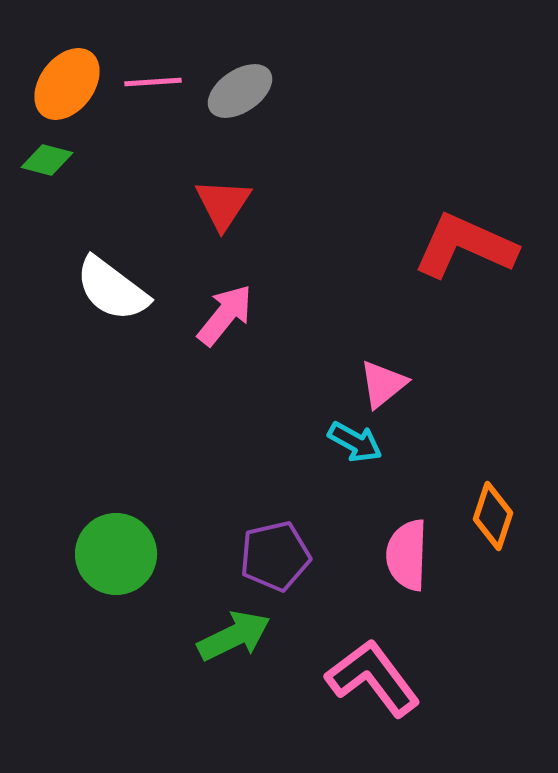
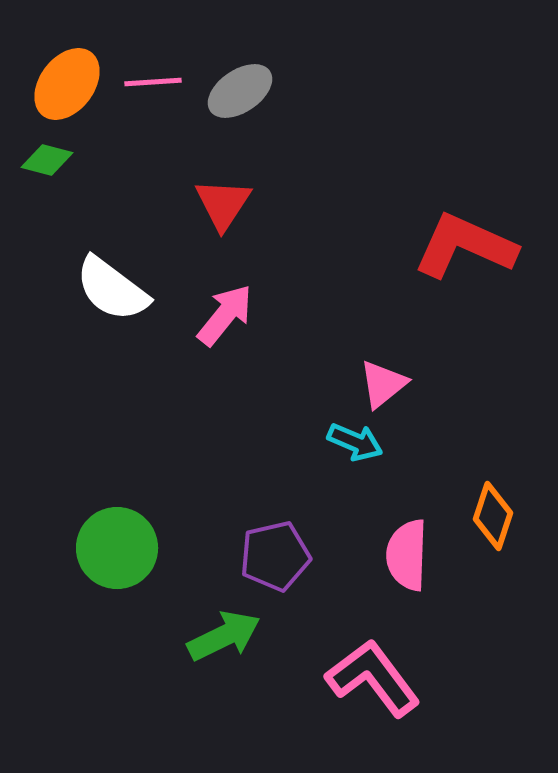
cyan arrow: rotated 6 degrees counterclockwise
green circle: moved 1 px right, 6 px up
green arrow: moved 10 px left
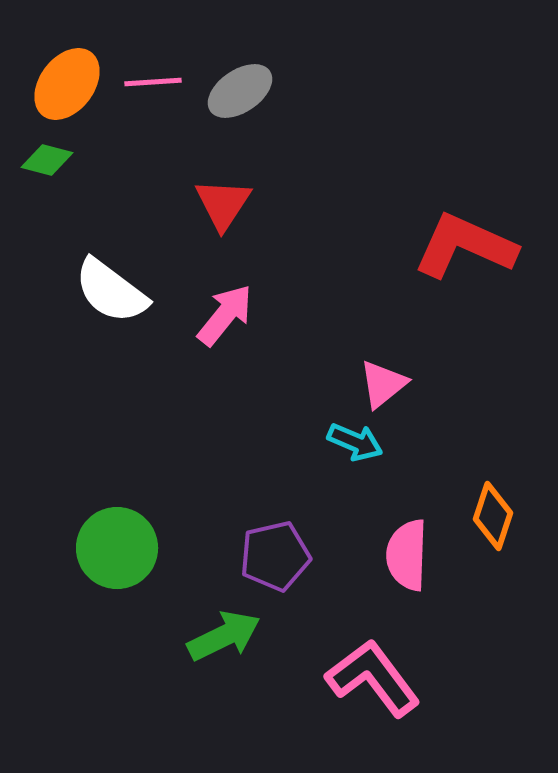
white semicircle: moved 1 px left, 2 px down
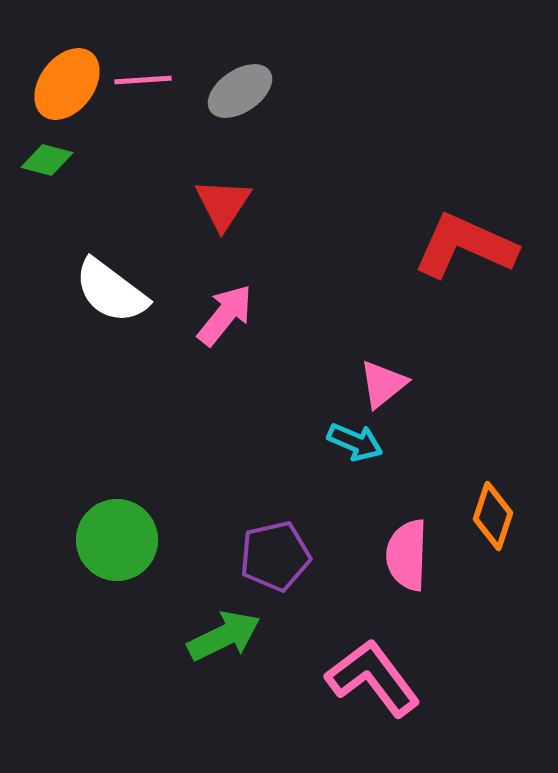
pink line: moved 10 px left, 2 px up
green circle: moved 8 px up
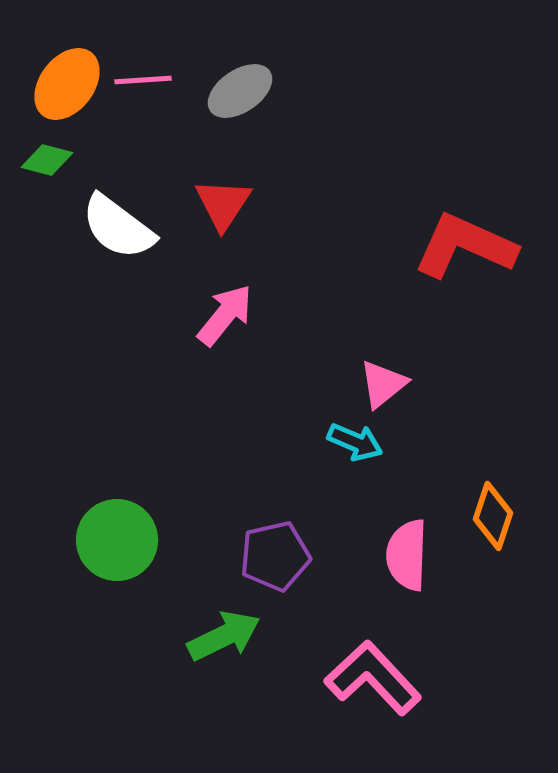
white semicircle: moved 7 px right, 64 px up
pink L-shape: rotated 6 degrees counterclockwise
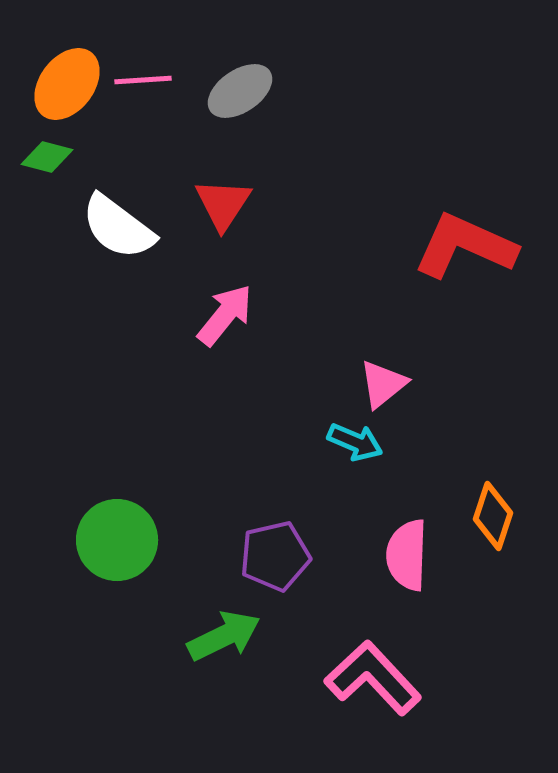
green diamond: moved 3 px up
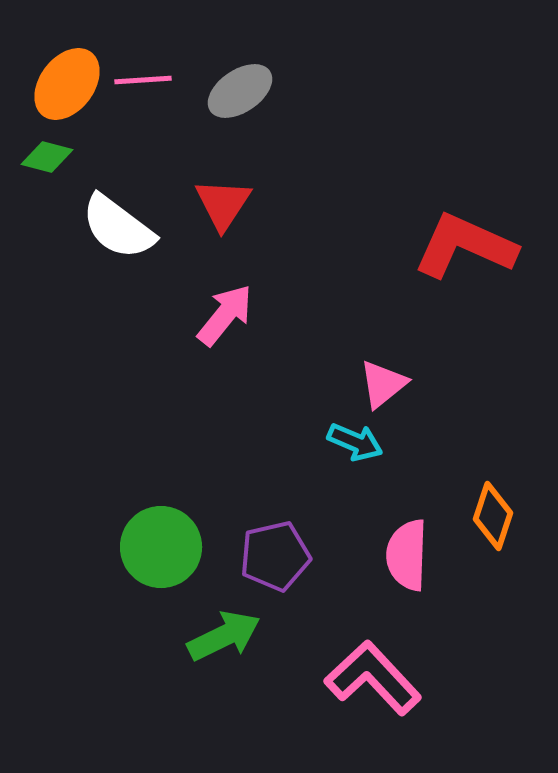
green circle: moved 44 px right, 7 px down
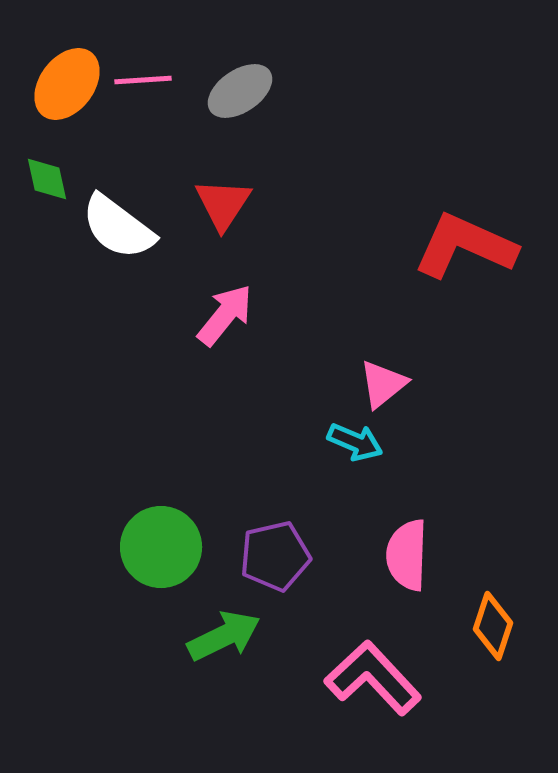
green diamond: moved 22 px down; rotated 63 degrees clockwise
orange diamond: moved 110 px down
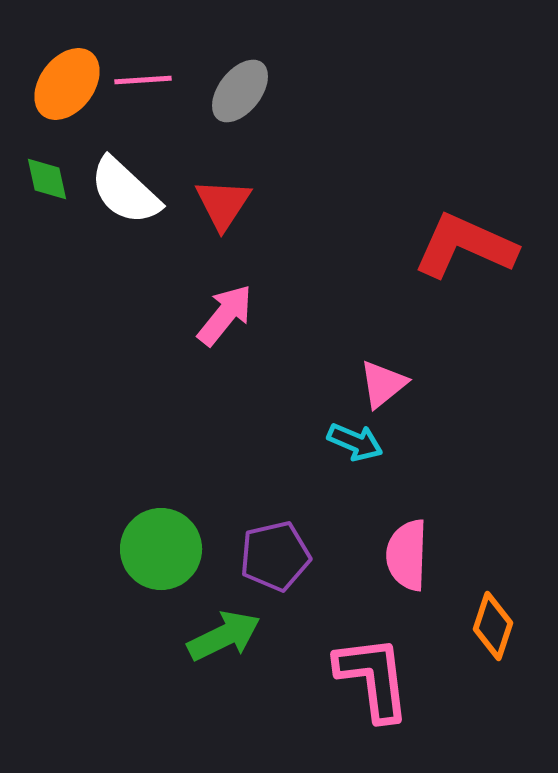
gray ellipse: rotated 18 degrees counterclockwise
white semicircle: moved 7 px right, 36 px up; rotated 6 degrees clockwise
green circle: moved 2 px down
pink L-shape: rotated 36 degrees clockwise
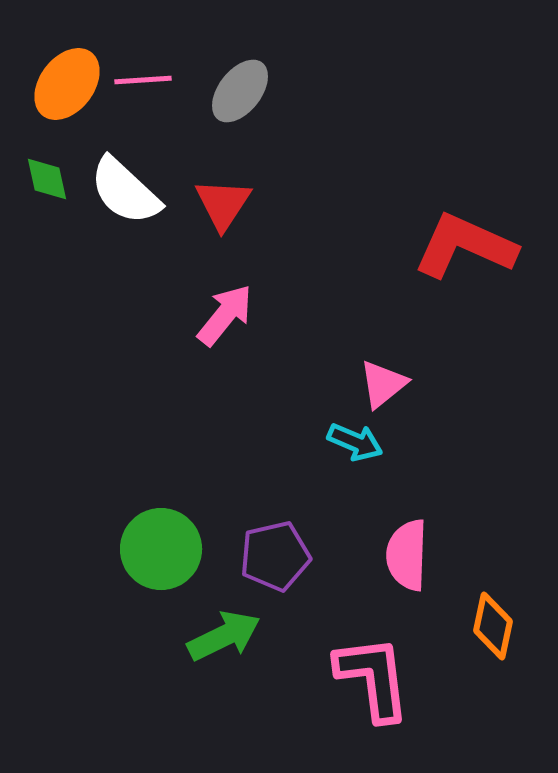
orange diamond: rotated 6 degrees counterclockwise
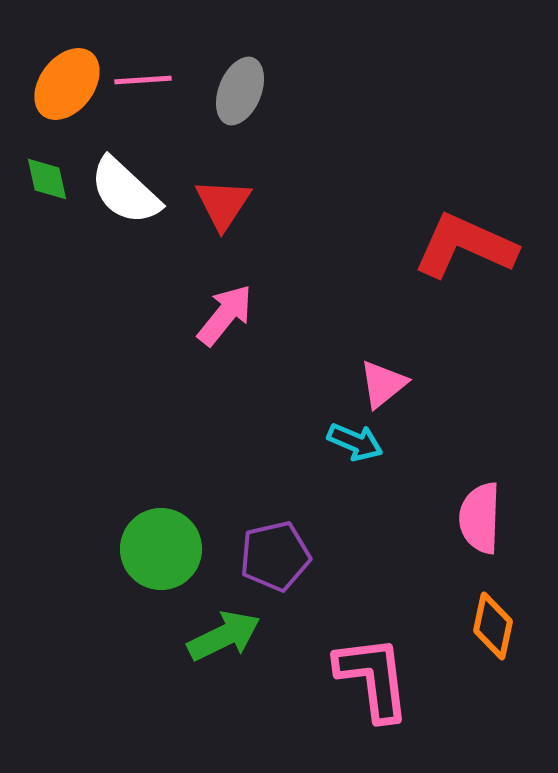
gray ellipse: rotated 16 degrees counterclockwise
pink semicircle: moved 73 px right, 37 px up
